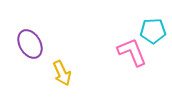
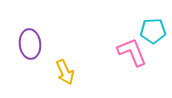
purple ellipse: rotated 24 degrees clockwise
yellow arrow: moved 3 px right, 1 px up
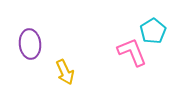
cyan pentagon: rotated 30 degrees counterclockwise
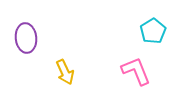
purple ellipse: moved 4 px left, 6 px up
pink L-shape: moved 4 px right, 19 px down
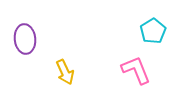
purple ellipse: moved 1 px left, 1 px down
pink L-shape: moved 1 px up
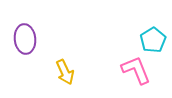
cyan pentagon: moved 9 px down
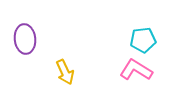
cyan pentagon: moved 10 px left; rotated 25 degrees clockwise
pink L-shape: rotated 36 degrees counterclockwise
